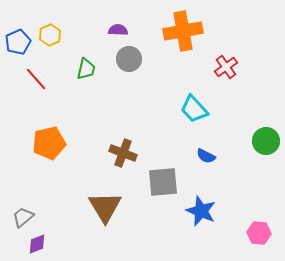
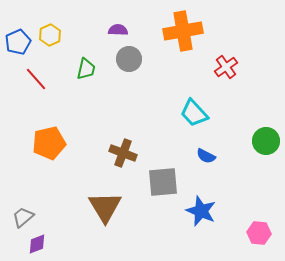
cyan trapezoid: moved 4 px down
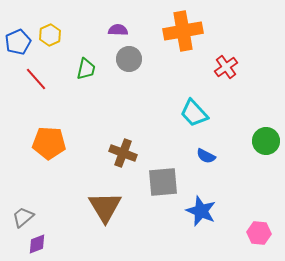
orange pentagon: rotated 16 degrees clockwise
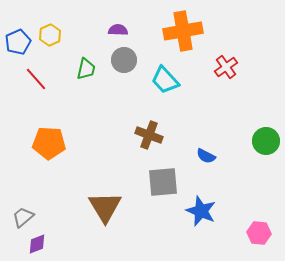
gray circle: moved 5 px left, 1 px down
cyan trapezoid: moved 29 px left, 33 px up
brown cross: moved 26 px right, 18 px up
